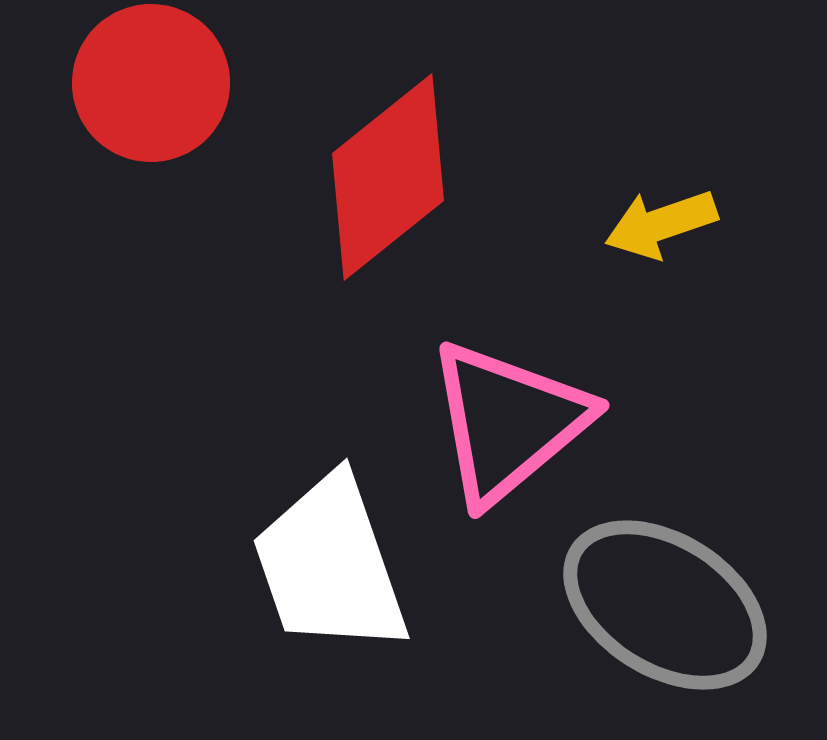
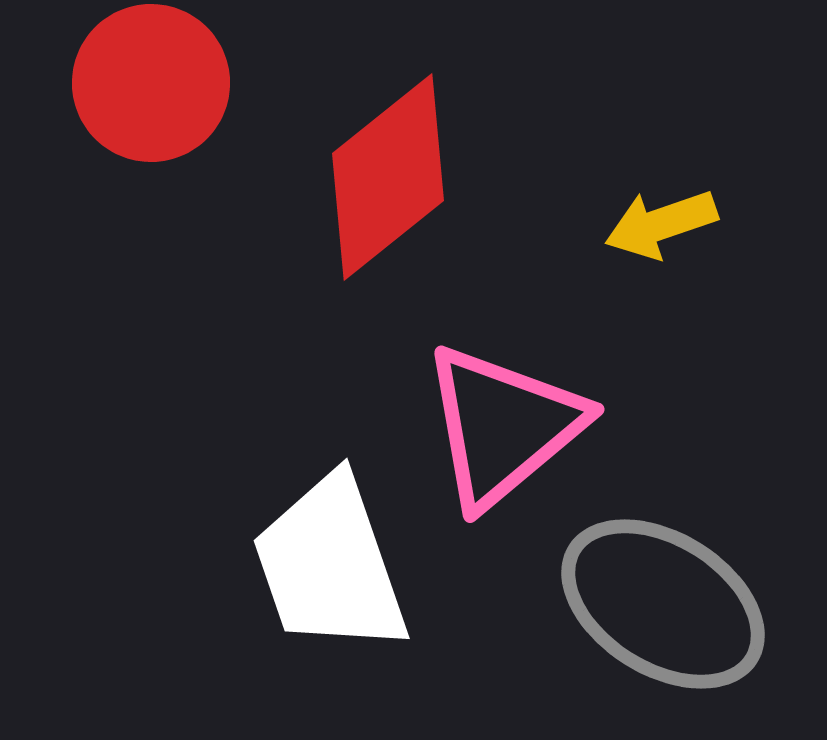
pink triangle: moved 5 px left, 4 px down
gray ellipse: moved 2 px left, 1 px up
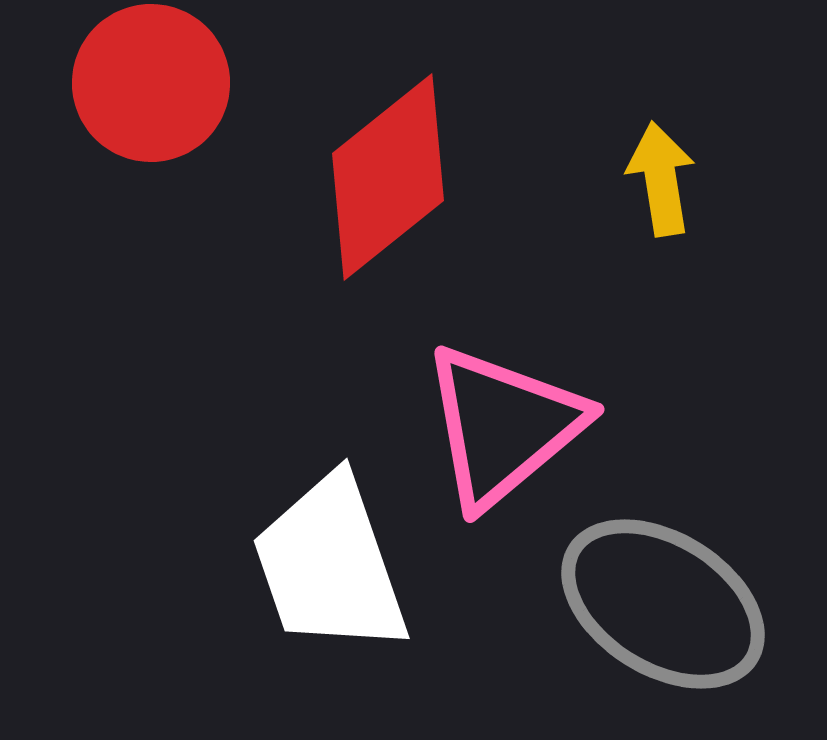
yellow arrow: moved 45 px up; rotated 100 degrees clockwise
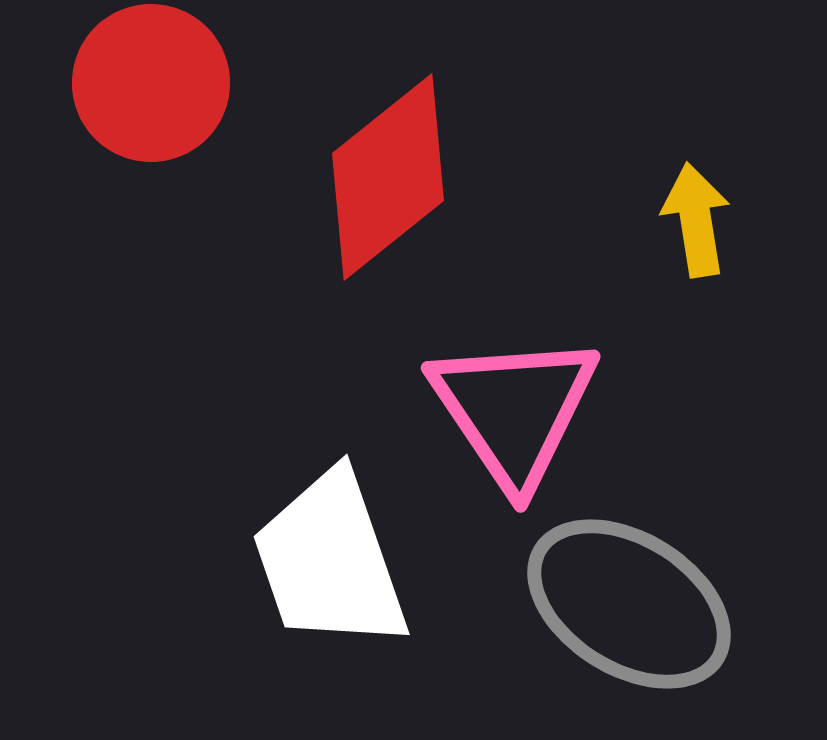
yellow arrow: moved 35 px right, 41 px down
pink triangle: moved 11 px right, 16 px up; rotated 24 degrees counterclockwise
white trapezoid: moved 4 px up
gray ellipse: moved 34 px left
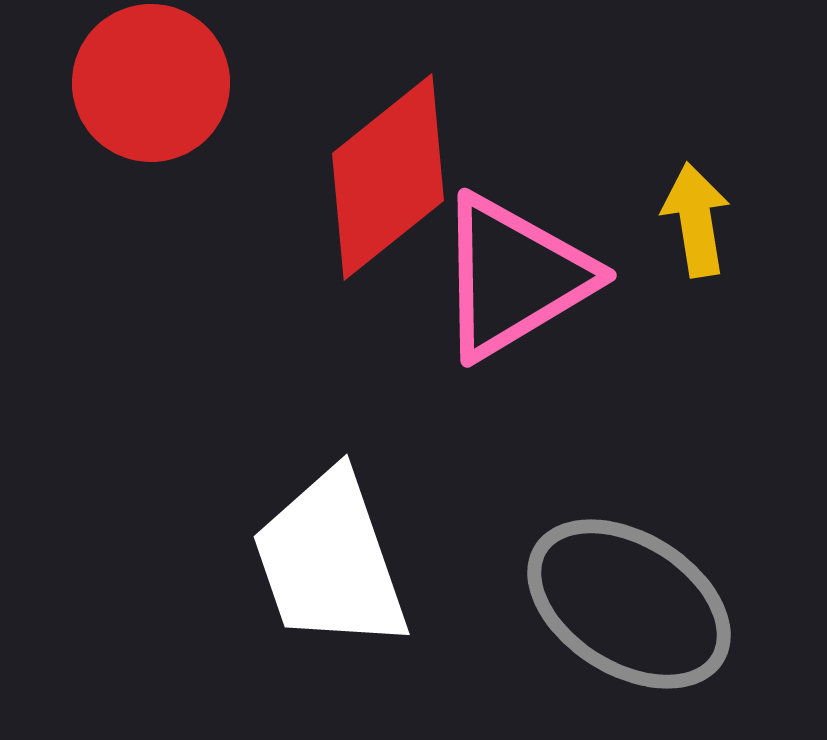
pink triangle: moved 133 px up; rotated 33 degrees clockwise
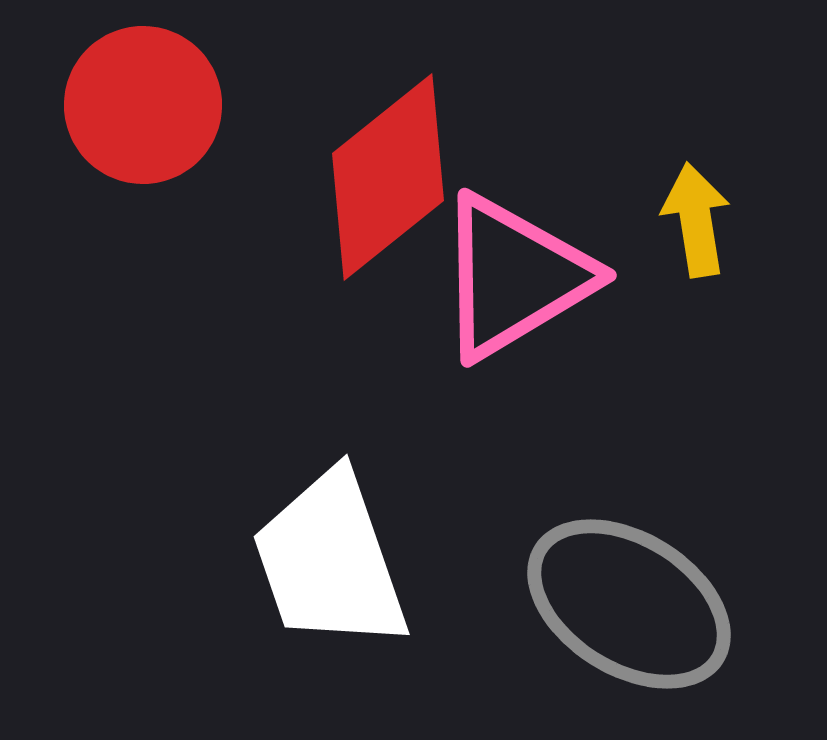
red circle: moved 8 px left, 22 px down
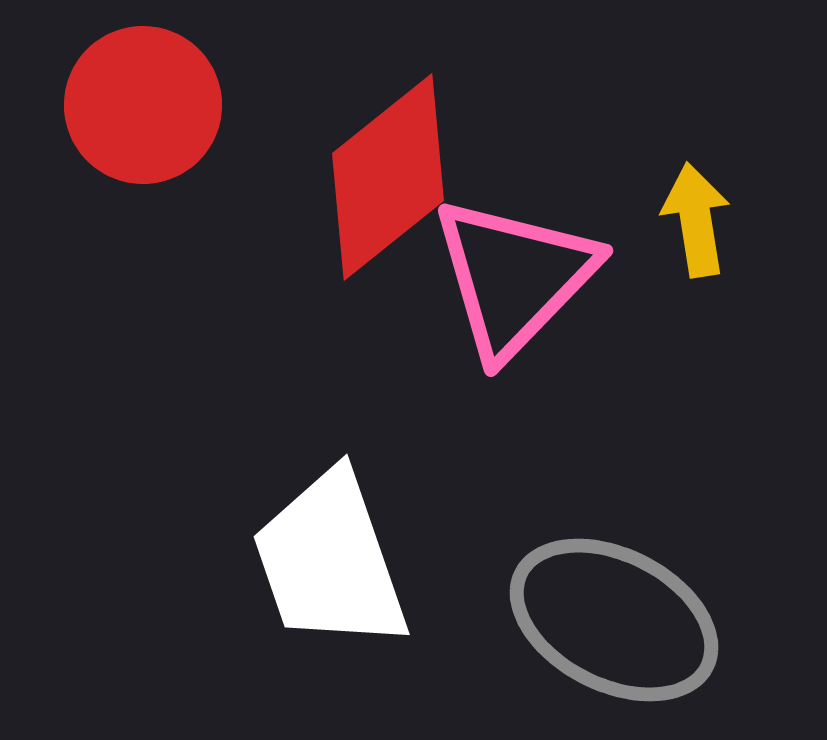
pink triangle: rotated 15 degrees counterclockwise
gray ellipse: moved 15 px left, 16 px down; rotated 5 degrees counterclockwise
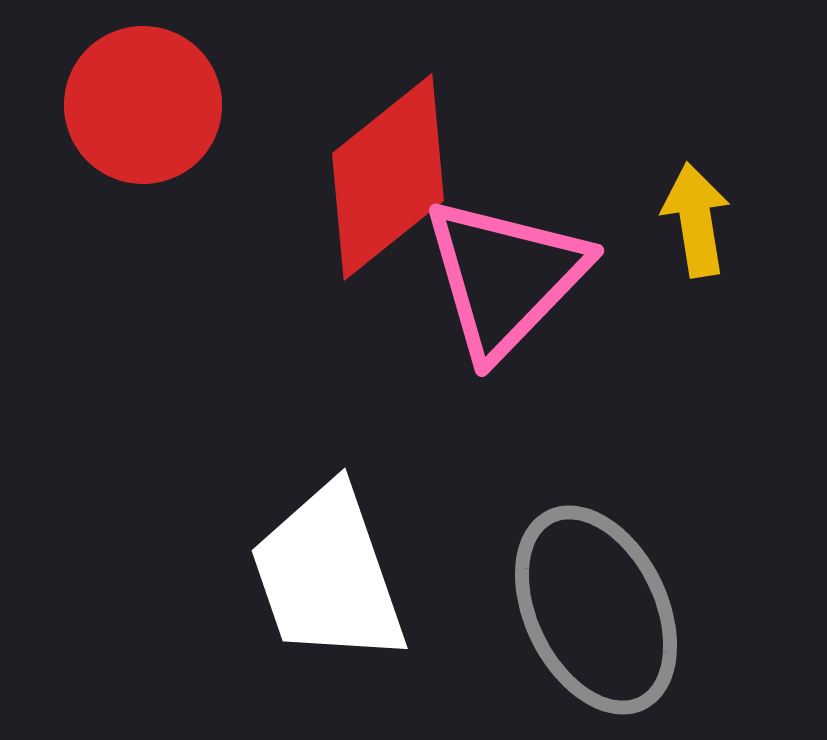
pink triangle: moved 9 px left
white trapezoid: moved 2 px left, 14 px down
gray ellipse: moved 18 px left, 10 px up; rotated 37 degrees clockwise
